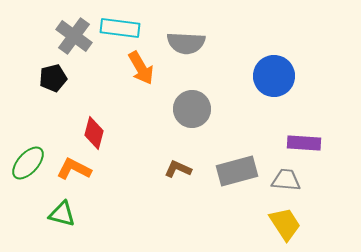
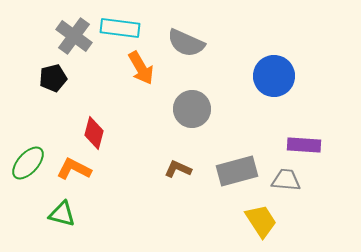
gray semicircle: rotated 21 degrees clockwise
purple rectangle: moved 2 px down
yellow trapezoid: moved 24 px left, 3 px up
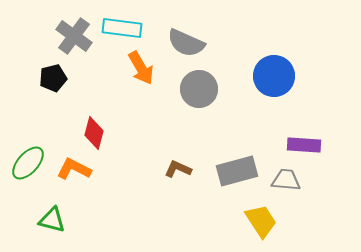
cyan rectangle: moved 2 px right
gray circle: moved 7 px right, 20 px up
green triangle: moved 10 px left, 6 px down
